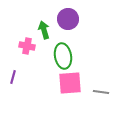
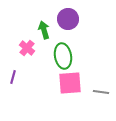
pink cross: moved 2 px down; rotated 28 degrees clockwise
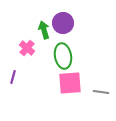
purple circle: moved 5 px left, 4 px down
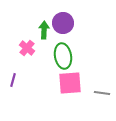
green arrow: rotated 18 degrees clockwise
purple line: moved 3 px down
gray line: moved 1 px right, 1 px down
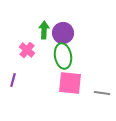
purple circle: moved 10 px down
pink cross: moved 2 px down
pink square: rotated 10 degrees clockwise
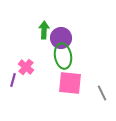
purple circle: moved 2 px left, 5 px down
pink cross: moved 1 px left, 17 px down
gray line: rotated 56 degrees clockwise
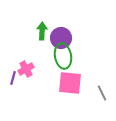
green arrow: moved 2 px left, 1 px down
pink cross: moved 2 px down; rotated 21 degrees clockwise
purple line: moved 2 px up
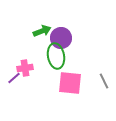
green arrow: rotated 66 degrees clockwise
green ellipse: moved 7 px left
pink cross: moved 1 px left, 1 px up; rotated 21 degrees clockwise
purple line: moved 1 px right; rotated 32 degrees clockwise
gray line: moved 2 px right, 12 px up
